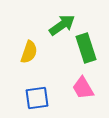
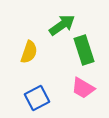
green rectangle: moved 2 px left, 2 px down
pink trapezoid: rotated 30 degrees counterclockwise
blue square: rotated 20 degrees counterclockwise
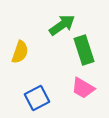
yellow semicircle: moved 9 px left
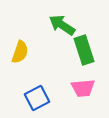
green arrow: rotated 112 degrees counterclockwise
pink trapezoid: rotated 35 degrees counterclockwise
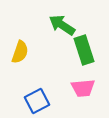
blue square: moved 3 px down
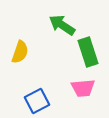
green rectangle: moved 4 px right, 2 px down
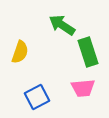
blue square: moved 4 px up
